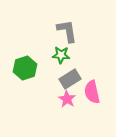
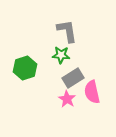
gray rectangle: moved 3 px right, 1 px up
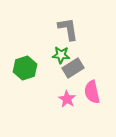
gray L-shape: moved 1 px right, 2 px up
gray rectangle: moved 10 px up
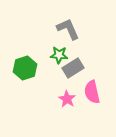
gray L-shape: rotated 15 degrees counterclockwise
green star: moved 2 px left
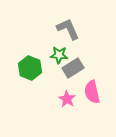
green hexagon: moved 5 px right; rotated 20 degrees counterclockwise
